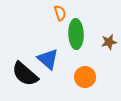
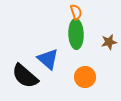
orange semicircle: moved 16 px right, 1 px up
black semicircle: moved 2 px down
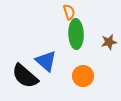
orange semicircle: moved 7 px left
blue triangle: moved 2 px left, 2 px down
orange circle: moved 2 px left, 1 px up
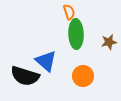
black semicircle: rotated 24 degrees counterclockwise
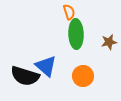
blue triangle: moved 5 px down
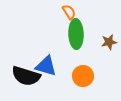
orange semicircle: rotated 14 degrees counterclockwise
blue triangle: rotated 25 degrees counterclockwise
black semicircle: moved 1 px right
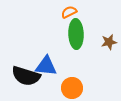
orange semicircle: rotated 84 degrees counterclockwise
blue triangle: rotated 10 degrees counterclockwise
orange circle: moved 11 px left, 12 px down
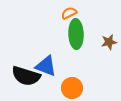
orange semicircle: moved 1 px down
blue triangle: rotated 15 degrees clockwise
